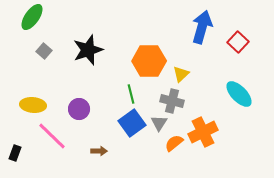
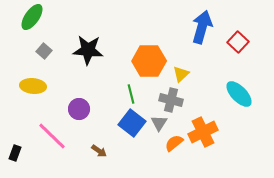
black star: rotated 24 degrees clockwise
gray cross: moved 1 px left, 1 px up
yellow ellipse: moved 19 px up
blue square: rotated 16 degrees counterclockwise
brown arrow: rotated 35 degrees clockwise
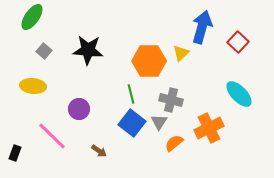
yellow triangle: moved 21 px up
gray triangle: moved 1 px up
orange cross: moved 6 px right, 4 px up
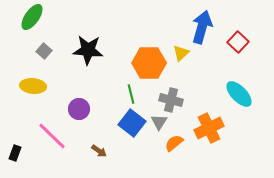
orange hexagon: moved 2 px down
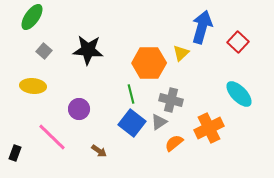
gray triangle: rotated 24 degrees clockwise
pink line: moved 1 px down
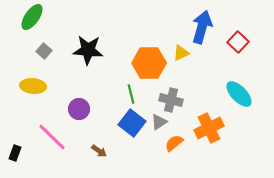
yellow triangle: rotated 18 degrees clockwise
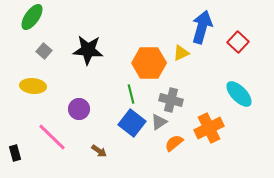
black rectangle: rotated 35 degrees counterclockwise
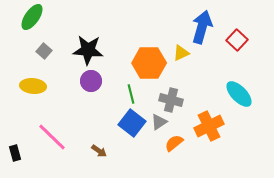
red square: moved 1 px left, 2 px up
purple circle: moved 12 px right, 28 px up
orange cross: moved 2 px up
